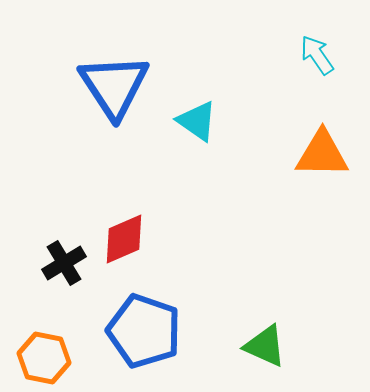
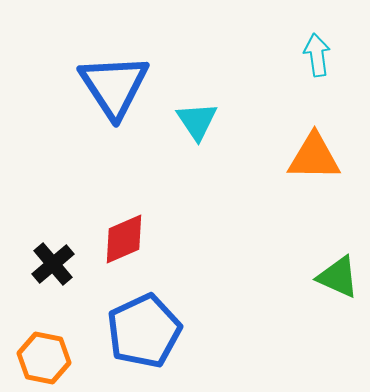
cyan arrow: rotated 27 degrees clockwise
cyan triangle: rotated 21 degrees clockwise
orange triangle: moved 8 px left, 3 px down
black cross: moved 11 px left, 1 px down; rotated 9 degrees counterclockwise
blue pentagon: rotated 28 degrees clockwise
green triangle: moved 73 px right, 69 px up
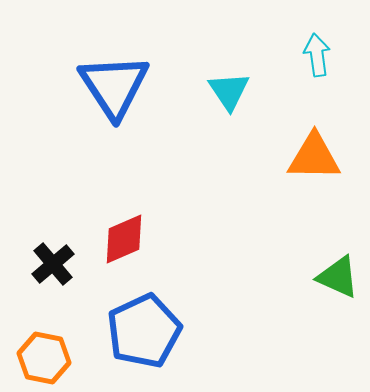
cyan triangle: moved 32 px right, 30 px up
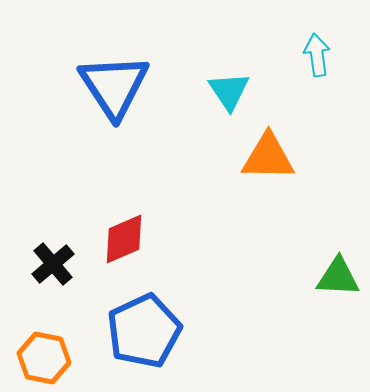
orange triangle: moved 46 px left
green triangle: rotated 21 degrees counterclockwise
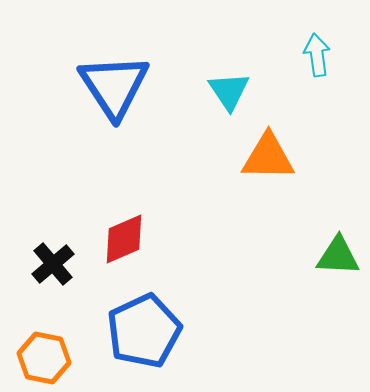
green triangle: moved 21 px up
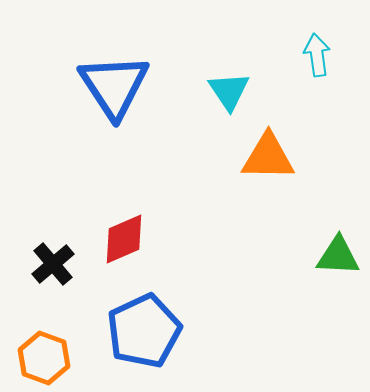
orange hexagon: rotated 9 degrees clockwise
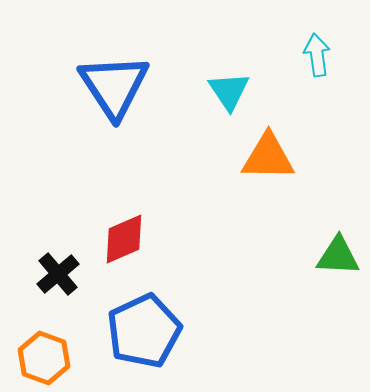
black cross: moved 5 px right, 10 px down
